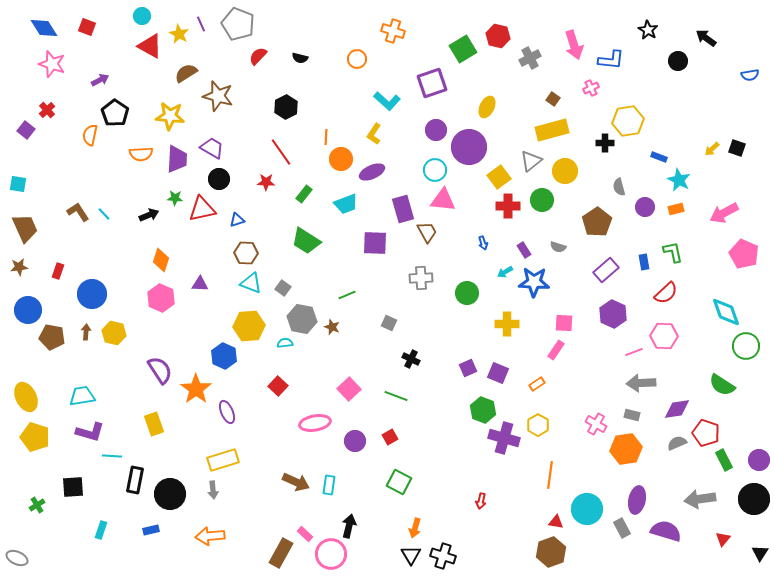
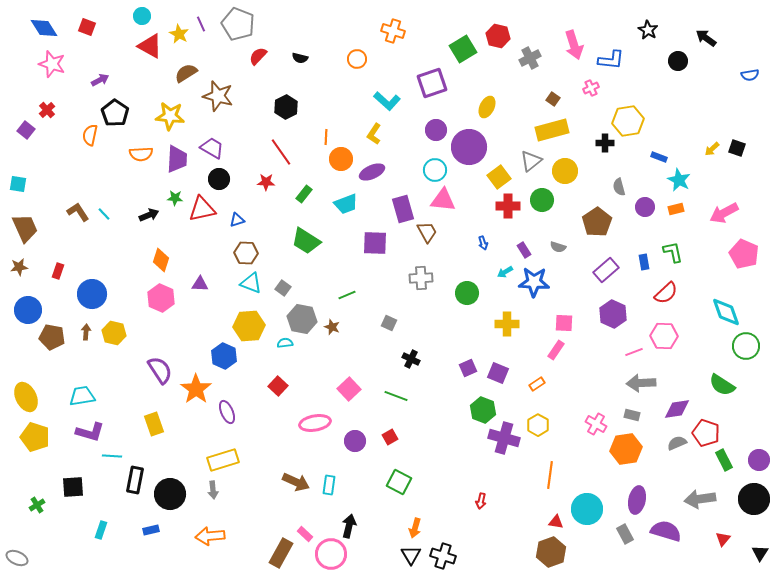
gray rectangle at (622, 528): moved 3 px right, 6 px down
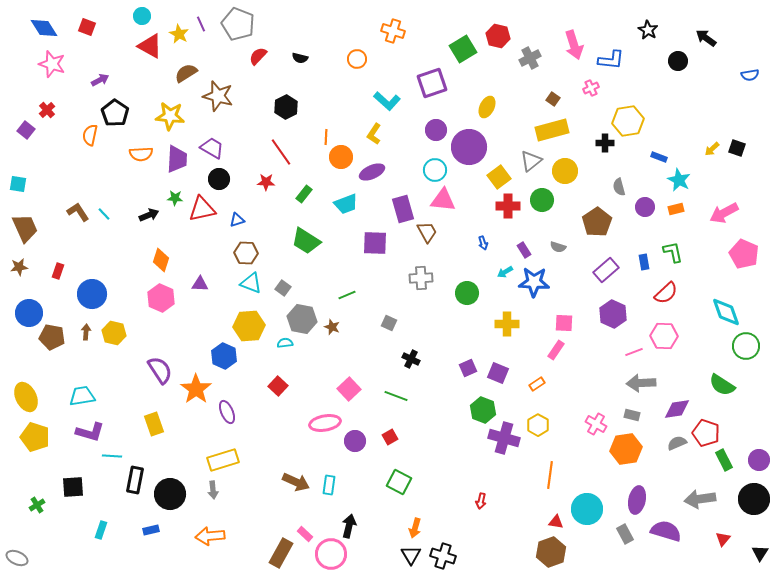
orange circle at (341, 159): moved 2 px up
blue circle at (28, 310): moved 1 px right, 3 px down
pink ellipse at (315, 423): moved 10 px right
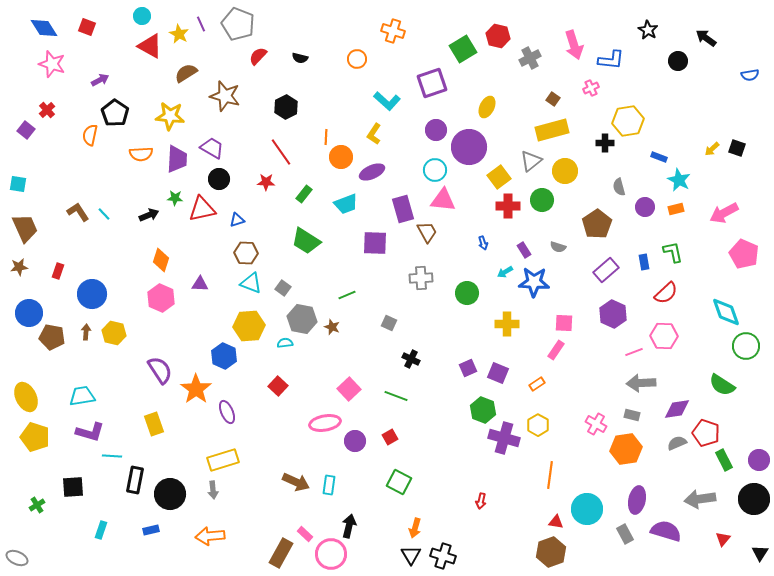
brown star at (218, 96): moved 7 px right
brown pentagon at (597, 222): moved 2 px down
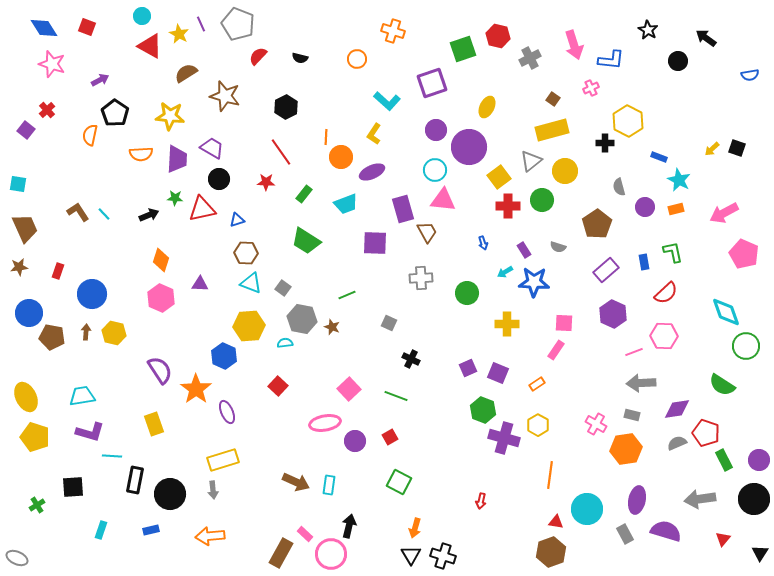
green square at (463, 49): rotated 12 degrees clockwise
yellow hexagon at (628, 121): rotated 24 degrees counterclockwise
